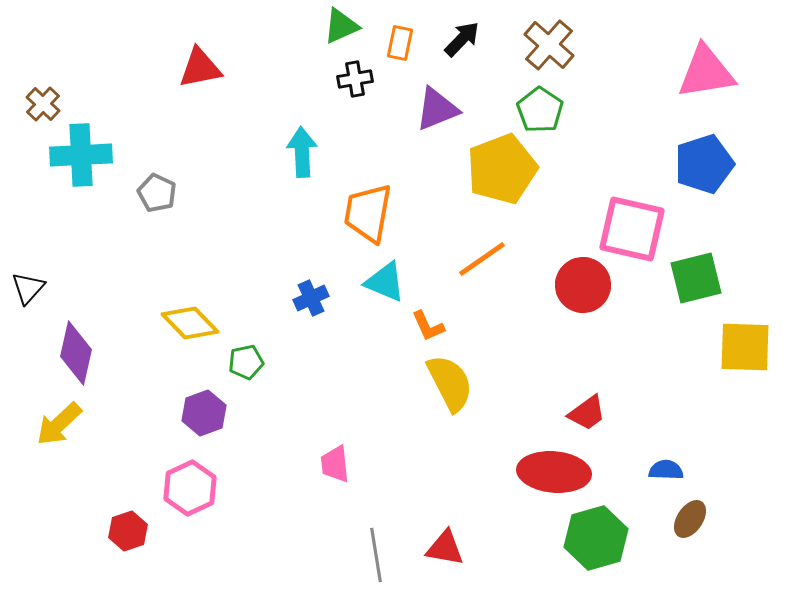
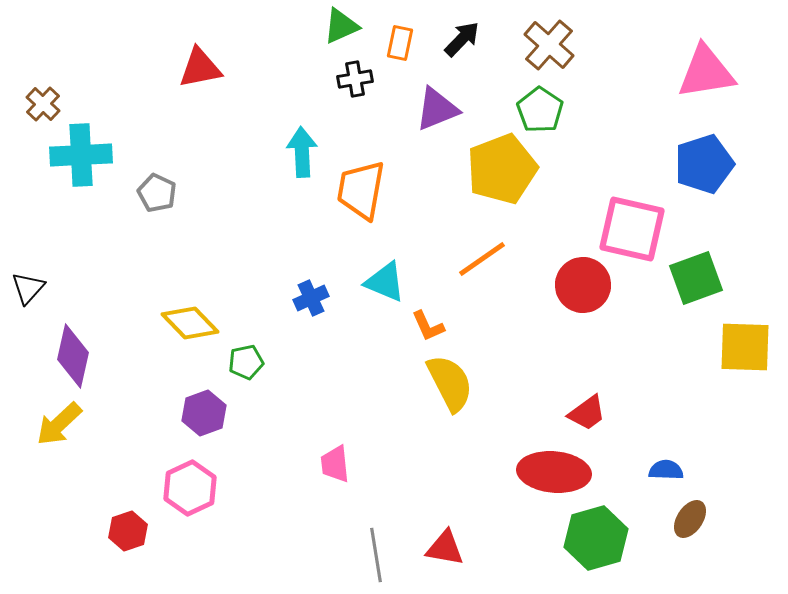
orange trapezoid at (368, 213): moved 7 px left, 23 px up
green square at (696, 278): rotated 6 degrees counterclockwise
purple diamond at (76, 353): moved 3 px left, 3 px down
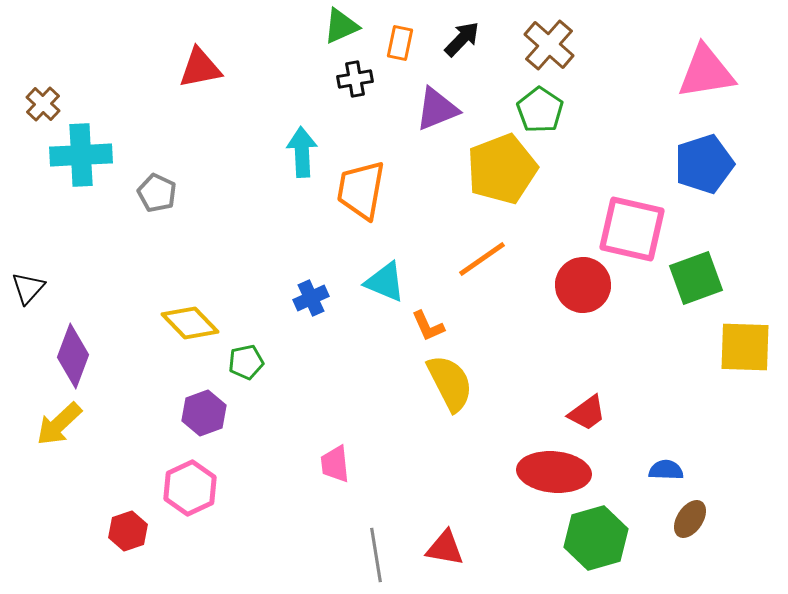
purple diamond at (73, 356): rotated 8 degrees clockwise
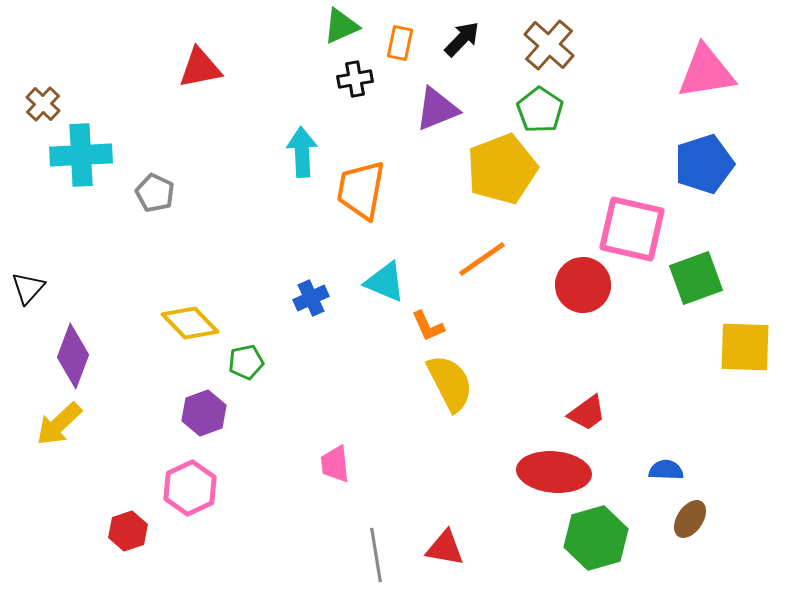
gray pentagon at (157, 193): moved 2 px left
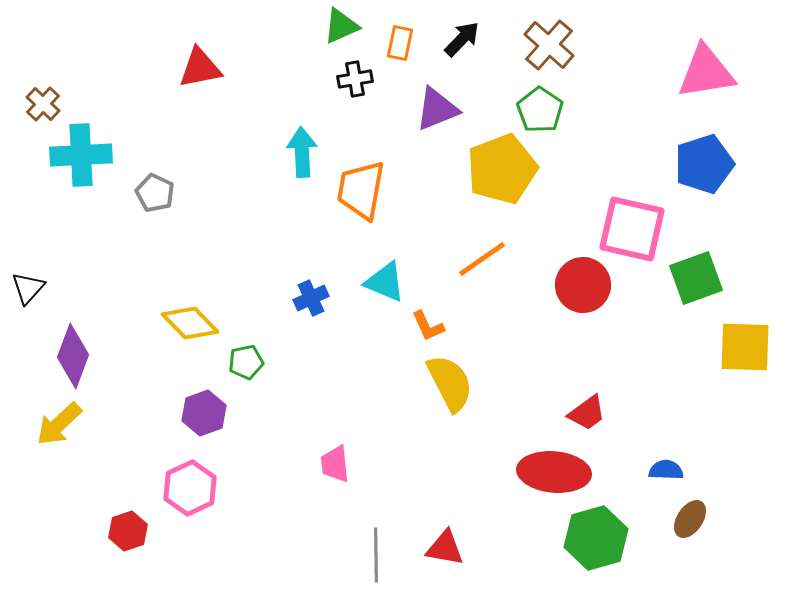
gray line at (376, 555): rotated 8 degrees clockwise
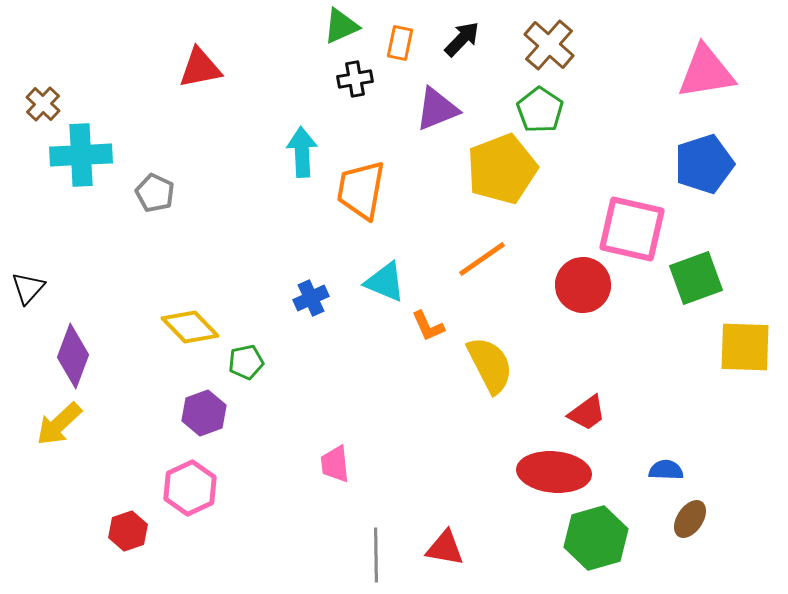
yellow diamond at (190, 323): moved 4 px down
yellow semicircle at (450, 383): moved 40 px right, 18 px up
